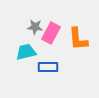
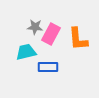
pink rectangle: moved 1 px down
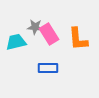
pink rectangle: moved 2 px left; rotated 60 degrees counterclockwise
cyan trapezoid: moved 10 px left, 10 px up
blue rectangle: moved 1 px down
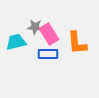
orange L-shape: moved 1 px left, 4 px down
blue rectangle: moved 14 px up
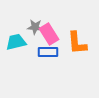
blue rectangle: moved 2 px up
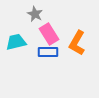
gray star: moved 13 px up; rotated 21 degrees clockwise
orange L-shape: rotated 35 degrees clockwise
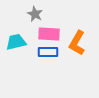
pink rectangle: rotated 55 degrees counterclockwise
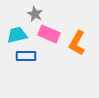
pink rectangle: rotated 20 degrees clockwise
cyan trapezoid: moved 1 px right, 7 px up
blue rectangle: moved 22 px left, 4 px down
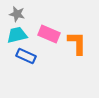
gray star: moved 18 px left; rotated 14 degrees counterclockwise
orange L-shape: rotated 150 degrees clockwise
blue rectangle: rotated 24 degrees clockwise
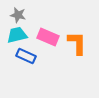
gray star: moved 1 px right, 1 px down
pink rectangle: moved 1 px left, 3 px down
